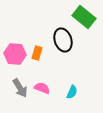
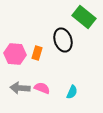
gray arrow: rotated 126 degrees clockwise
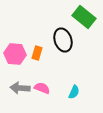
cyan semicircle: moved 2 px right
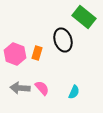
pink hexagon: rotated 15 degrees clockwise
pink semicircle: rotated 28 degrees clockwise
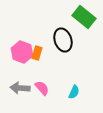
pink hexagon: moved 7 px right, 2 px up
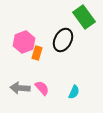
green rectangle: rotated 15 degrees clockwise
black ellipse: rotated 45 degrees clockwise
pink hexagon: moved 2 px right, 10 px up; rotated 20 degrees clockwise
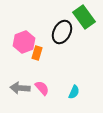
black ellipse: moved 1 px left, 8 px up
